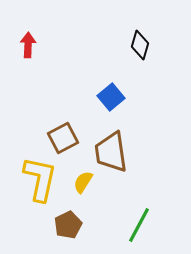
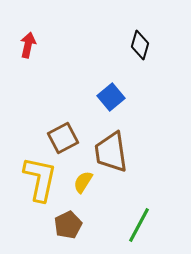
red arrow: rotated 10 degrees clockwise
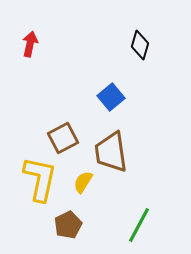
red arrow: moved 2 px right, 1 px up
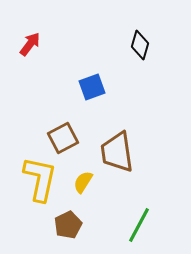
red arrow: rotated 25 degrees clockwise
blue square: moved 19 px left, 10 px up; rotated 20 degrees clockwise
brown trapezoid: moved 6 px right
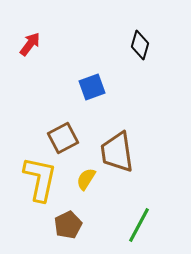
yellow semicircle: moved 3 px right, 3 px up
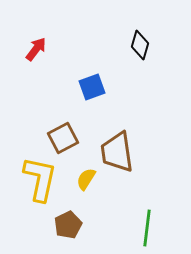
red arrow: moved 6 px right, 5 px down
green line: moved 8 px right, 3 px down; rotated 21 degrees counterclockwise
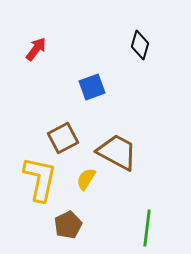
brown trapezoid: rotated 126 degrees clockwise
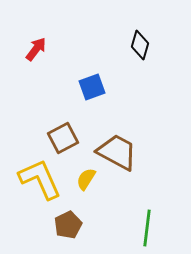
yellow L-shape: rotated 36 degrees counterclockwise
